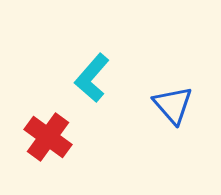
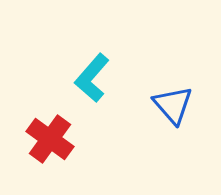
red cross: moved 2 px right, 2 px down
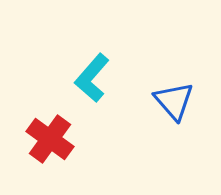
blue triangle: moved 1 px right, 4 px up
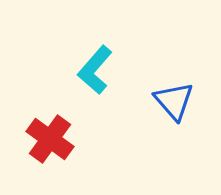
cyan L-shape: moved 3 px right, 8 px up
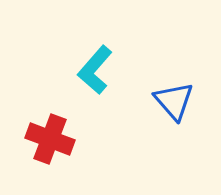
red cross: rotated 15 degrees counterclockwise
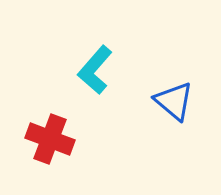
blue triangle: rotated 9 degrees counterclockwise
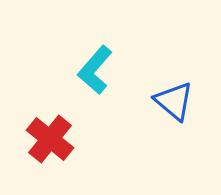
red cross: rotated 18 degrees clockwise
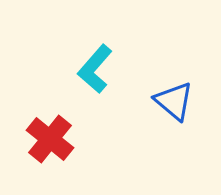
cyan L-shape: moved 1 px up
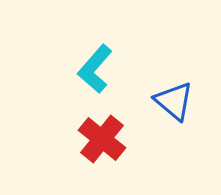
red cross: moved 52 px right
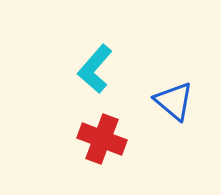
red cross: rotated 18 degrees counterclockwise
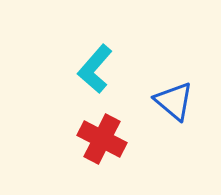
red cross: rotated 6 degrees clockwise
